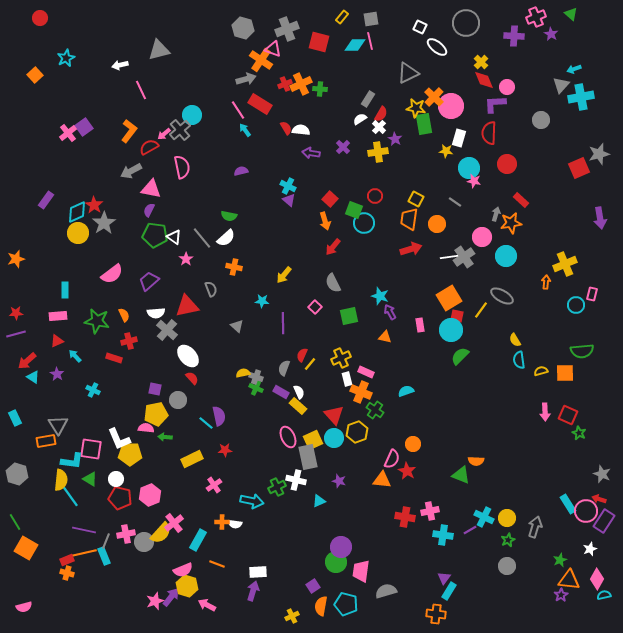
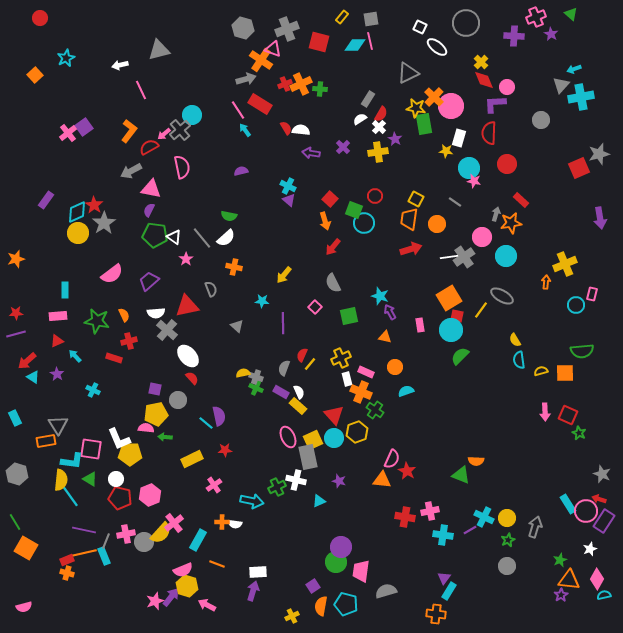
orange circle at (413, 444): moved 18 px left, 77 px up
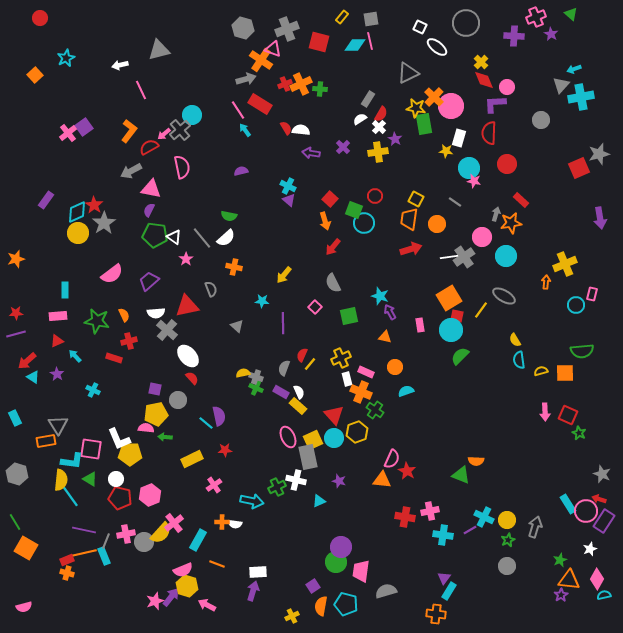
gray ellipse at (502, 296): moved 2 px right
yellow circle at (507, 518): moved 2 px down
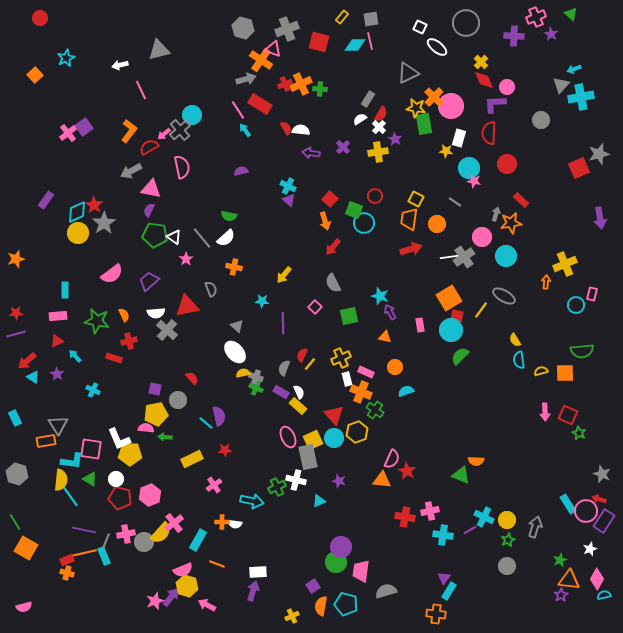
white ellipse at (188, 356): moved 47 px right, 4 px up
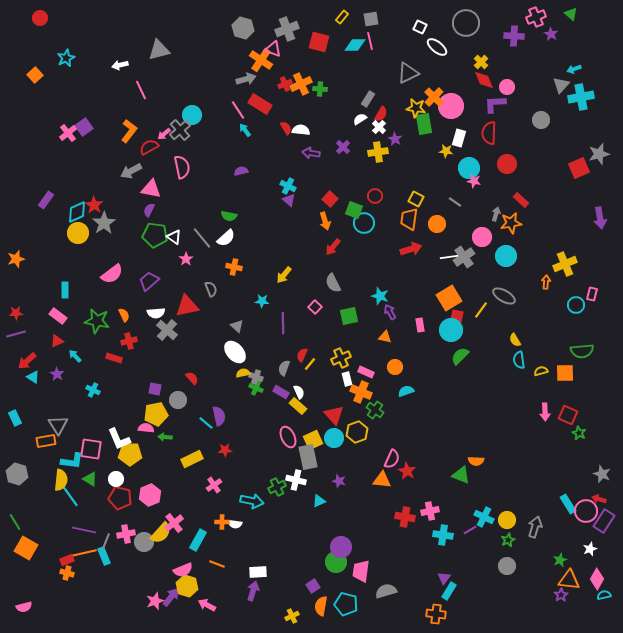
pink rectangle at (58, 316): rotated 42 degrees clockwise
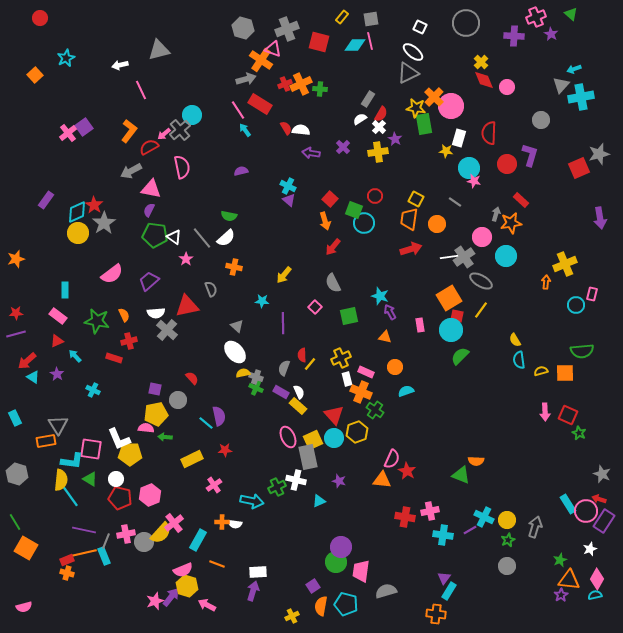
white ellipse at (437, 47): moved 24 px left, 5 px down
purple L-shape at (495, 104): moved 35 px right, 51 px down; rotated 110 degrees clockwise
gray ellipse at (504, 296): moved 23 px left, 15 px up
red semicircle at (302, 355): rotated 24 degrees counterclockwise
cyan semicircle at (604, 595): moved 9 px left
